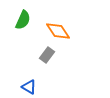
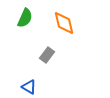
green semicircle: moved 2 px right, 2 px up
orange diamond: moved 6 px right, 8 px up; rotated 20 degrees clockwise
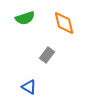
green semicircle: rotated 48 degrees clockwise
